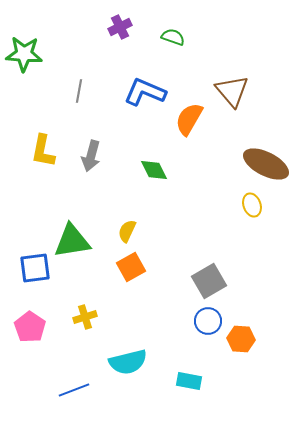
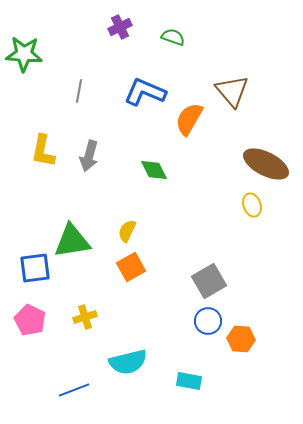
gray arrow: moved 2 px left
pink pentagon: moved 7 px up; rotated 8 degrees counterclockwise
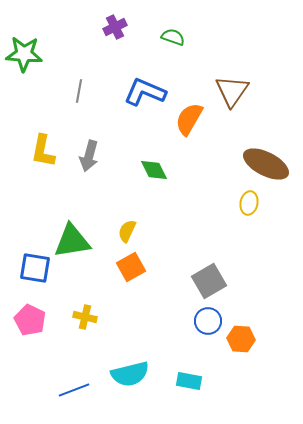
purple cross: moved 5 px left
brown triangle: rotated 15 degrees clockwise
yellow ellipse: moved 3 px left, 2 px up; rotated 30 degrees clockwise
blue square: rotated 16 degrees clockwise
yellow cross: rotated 30 degrees clockwise
cyan semicircle: moved 2 px right, 12 px down
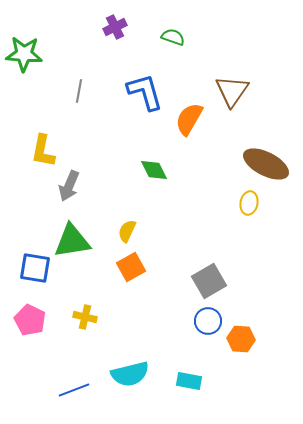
blue L-shape: rotated 51 degrees clockwise
gray arrow: moved 20 px left, 30 px down; rotated 8 degrees clockwise
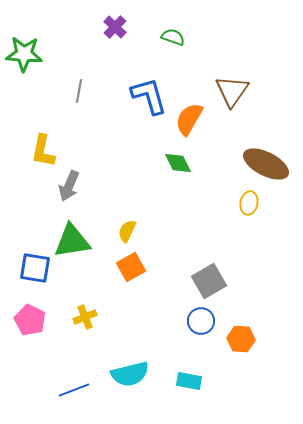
purple cross: rotated 20 degrees counterclockwise
blue L-shape: moved 4 px right, 4 px down
green diamond: moved 24 px right, 7 px up
yellow cross: rotated 35 degrees counterclockwise
blue circle: moved 7 px left
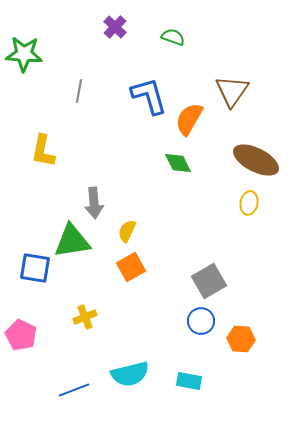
brown ellipse: moved 10 px left, 4 px up
gray arrow: moved 25 px right, 17 px down; rotated 28 degrees counterclockwise
pink pentagon: moved 9 px left, 15 px down
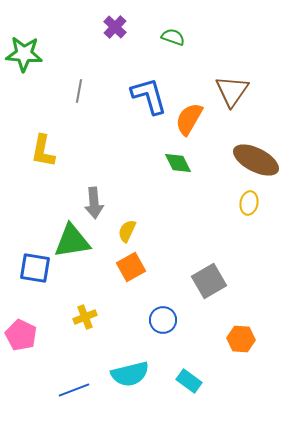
blue circle: moved 38 px left, 1 px up
cyan rectangle: rotated 25 degrees clockwise
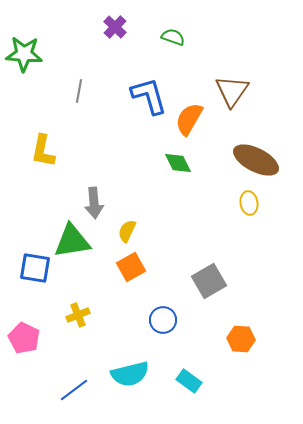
yellow ellipse: rotated 20 degrees counterclockwise
yellow cross: moved 7 px left, 2 px up
pink pentagon: moved 3 px right, 3 px down
blue line: rotated 16 degrees counterclockwise
